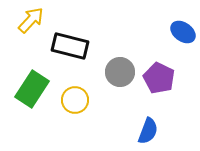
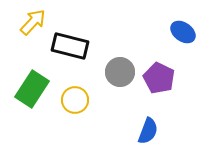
yellow arrow: moved 2 px right, 2 px down
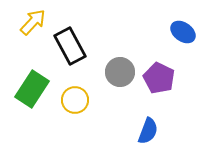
black rectangle: rotated 48 degrees clockwise
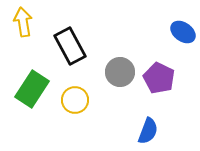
yellow arrow: moved 10 px left; rotated 52 degrees counterclockwise
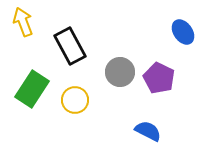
yellow arrow: rotated 12 degrees counterclockwise
blue ellipse: rotated 20 degrees clockwise
blue semicircle: rotated 84 degrees counterclockwise
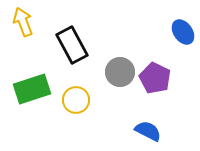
black rectangle: moved 2 px right, 1 px up
purple pentagon: moved 4 px left
green rectangle: rotated 39 degrees clockwise
yellow circle: moved 1 px right
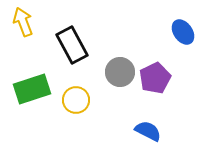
purple pentagon: rotated 20 degrees clockwise
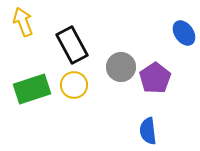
blue ellipse: moved 1 px right, 1 px down
gray circle: moved 1 px right, 5 px up
purple pentagon: rotated 8 degrees counterclockwise
yellow circle: moved 2 px left, 15 px up
blue semicircle: rotated 124 degrees counterclockwise
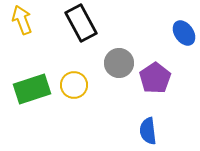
yellow arrow: moved 1 px left, 2 px up
black rectangle: moved 9 px right, 22 px up
gray circle: moved 2 px left, 4 px up
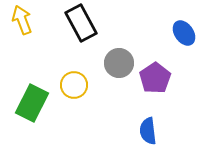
green rectangle: moved 14 px down; rotated 45 degrees counterclockwise
